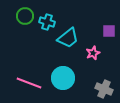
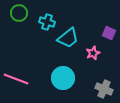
green circle: moved 6 px left, 3 px up
purple square: moved 2 px down; rotated 24 degrees clockwise
pink line: moved 13 px left, 4 px up
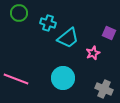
cyan cross: moved 1 px right, 1 px down
